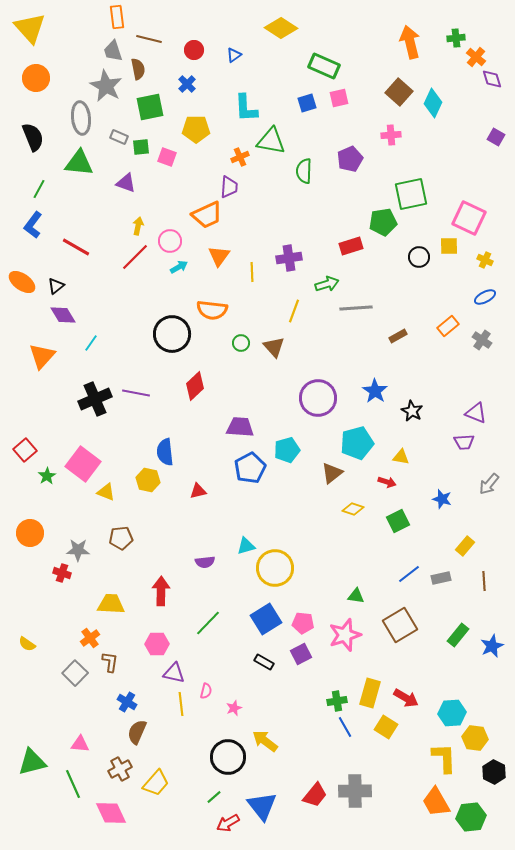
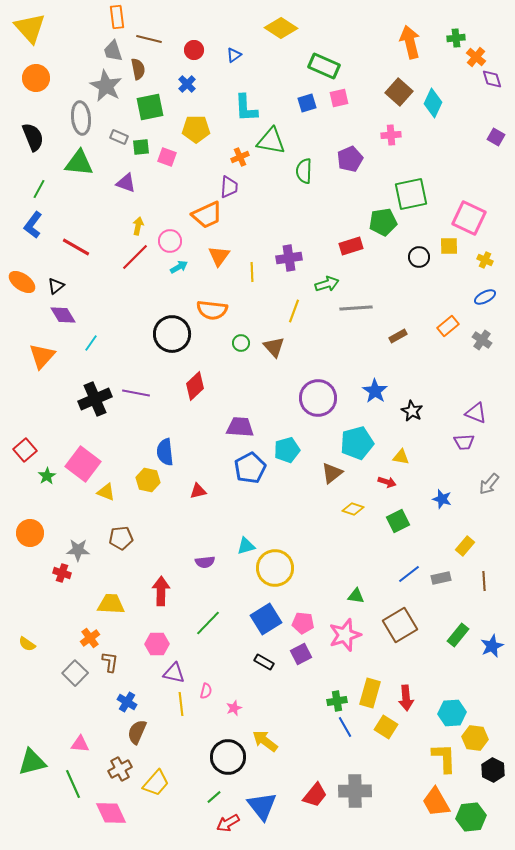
red arrow at (406, 698): rotated 55 degrees clockwise
black hexagon at (494, 772): moved 1 px left, 2 px up
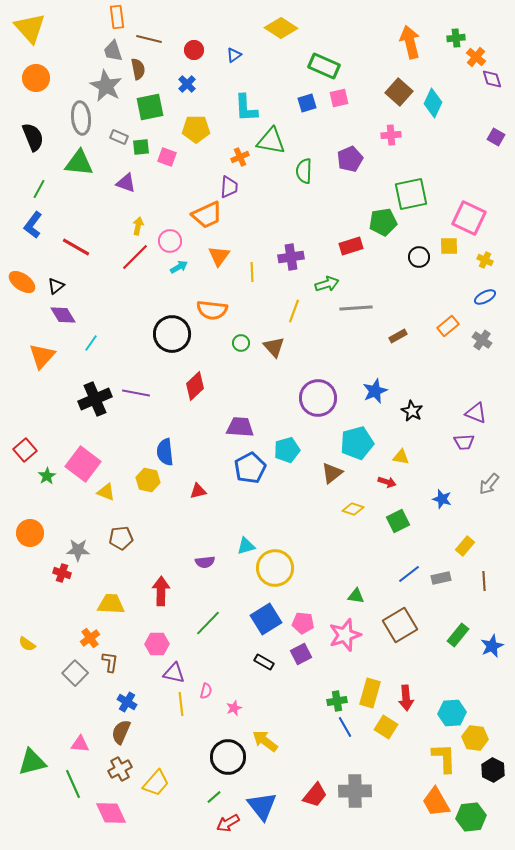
purple cross at (289, 258): moved 2 px right, 1 px up
blue star at (375, 391): rotated 15 degrees clockwise
brown semicircle at (137, 732): moved 16 px left
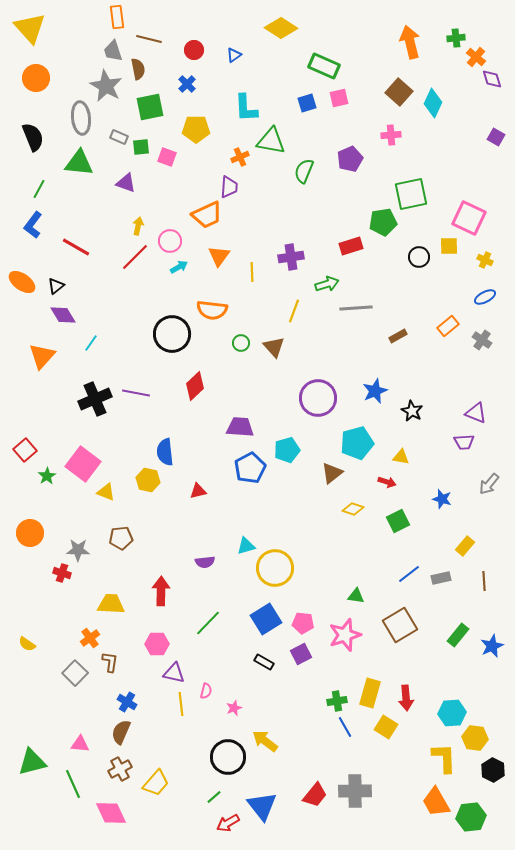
green semicircle at (304, 171): rotated 20 degrees clockwise
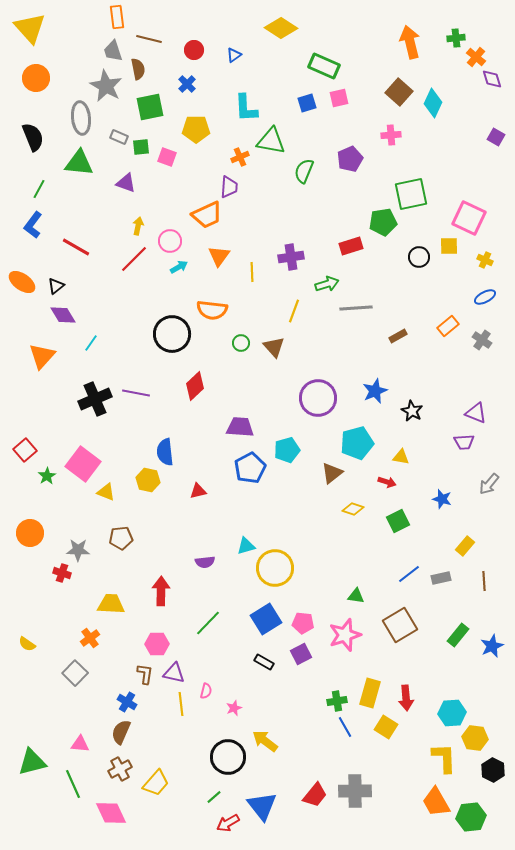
red line at (135, 257): moved 1 px left, 2 px down
brown L-shape at (110, 662): moved 35 px right, 12 px down
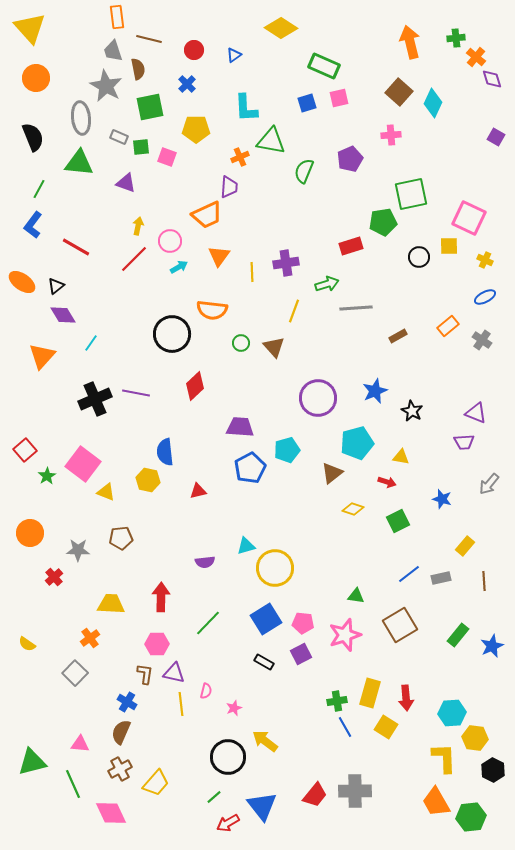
purple cross at (291, 257): moved 5 px left, 6 px down
red cross at (62, 573): moved 8 px left, 4 px down; rotated 30 degrees clockwise
red arrow at (161, 591): moved 6 px down
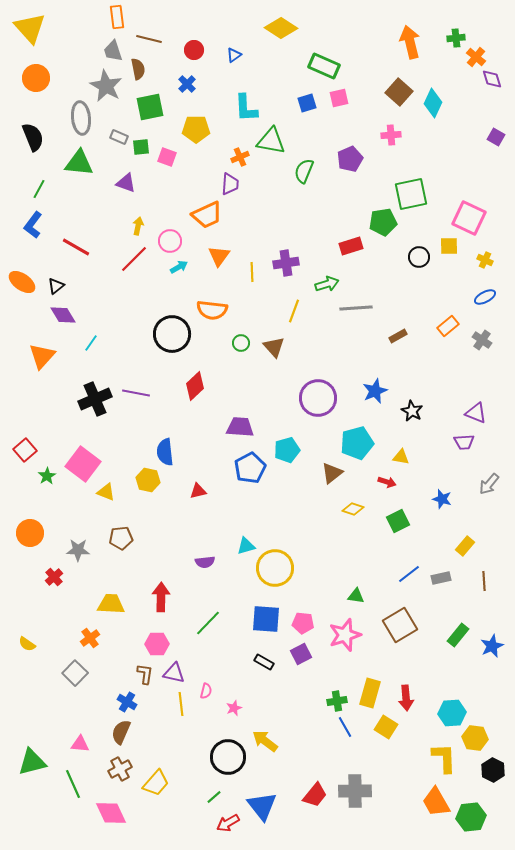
purple trapezoid at (229, 187): moved 1 px right, 3 px up
blue square at (266, 619): rotated 36 degrees clockwise
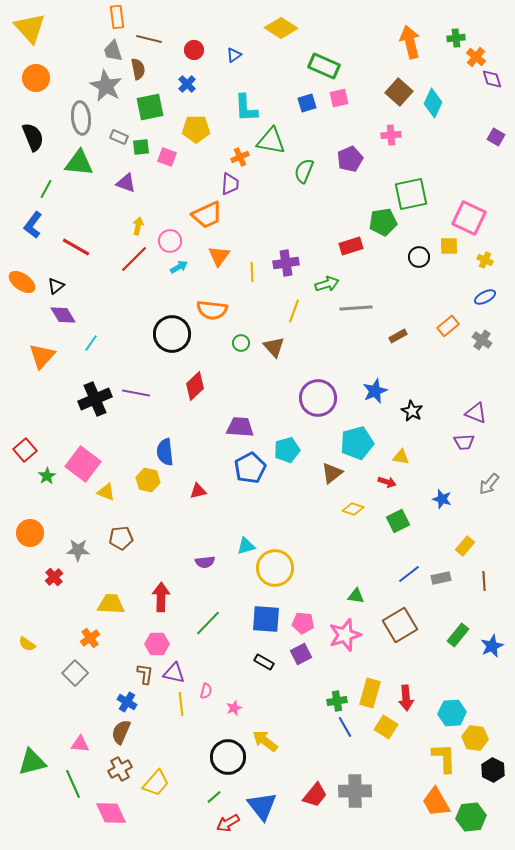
green line at (39, 189): moved 7 px right
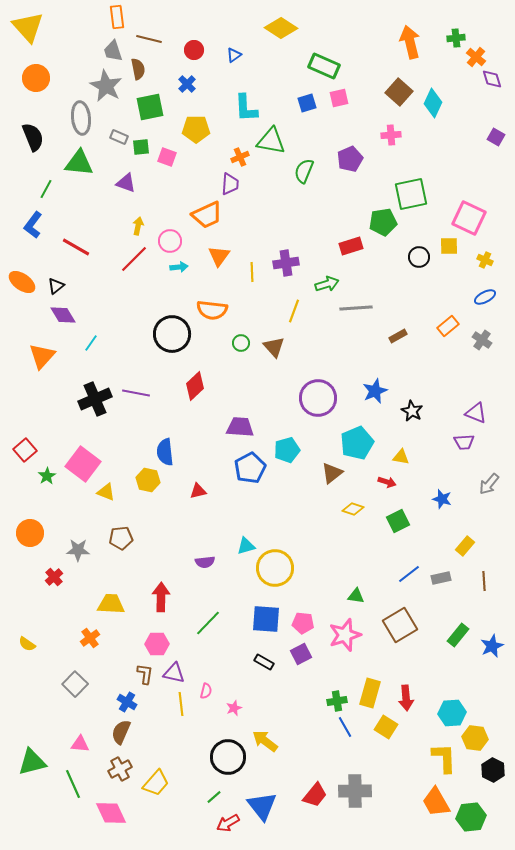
yellow triangle at (30, 28): moved 2 px left, 1 px up
cyan arrow at (179, 267): rotated 24 degrees clockwise
cyan pentagon at (357, 443): rotated 8 degrees counterclockwise
gray square at (75, 673): moved 11 px down
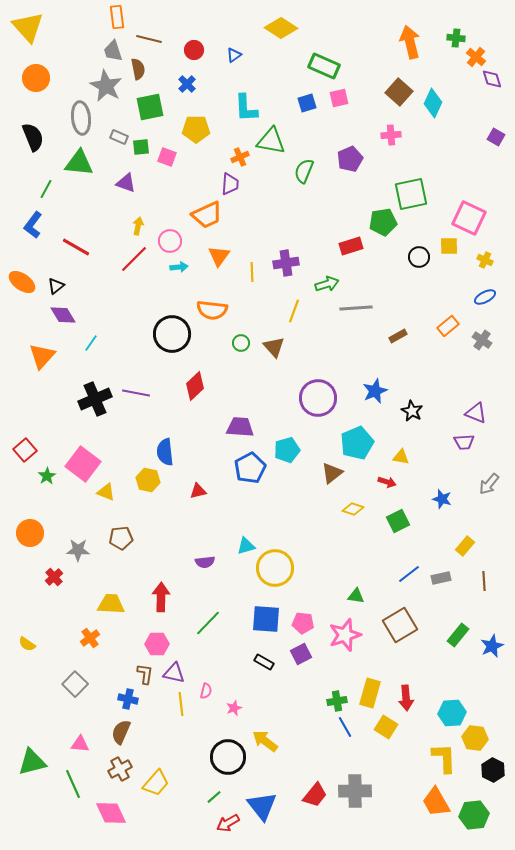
green cross at (456, 38): rotated 12 degrees clockwise
blue cross at (127, 702): moved 1 px right, 3 px up; rotated 18 degrees counterclockwise
green hexagon at (471, 817): moved 3 px right, 2 px up
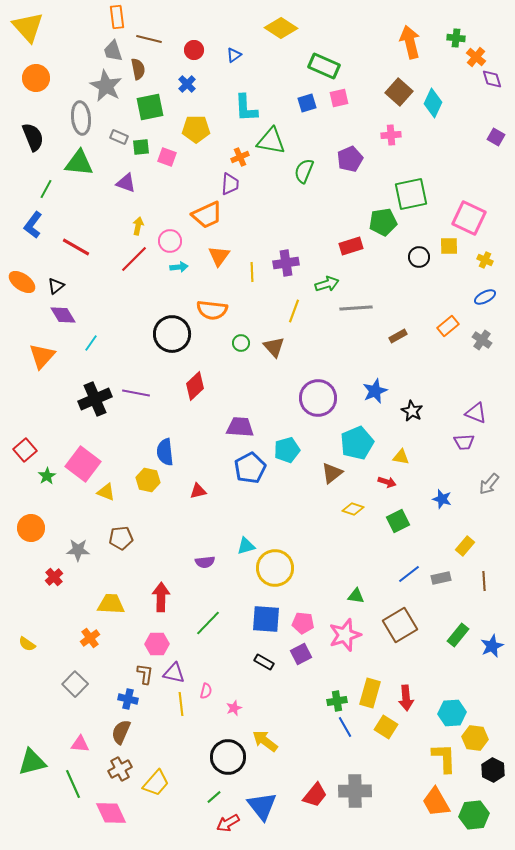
orange circle at (30, 533): moved 1 px right, 5 px up
